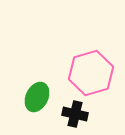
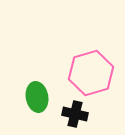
green ellipse: rotated 36 degrees counterclockwise
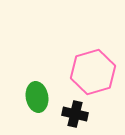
pink hexagon: moved 2 px right, 1 px up
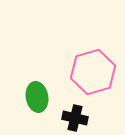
black cross: moved 4 px down
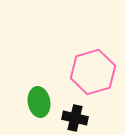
green ellipse: moved 2 px right, 5 px down
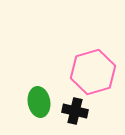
black cross: moved 7 px up
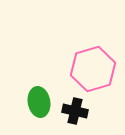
pink hexagon: moved 3 px up
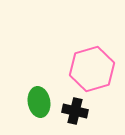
pink hexagon: moved 1 px left
